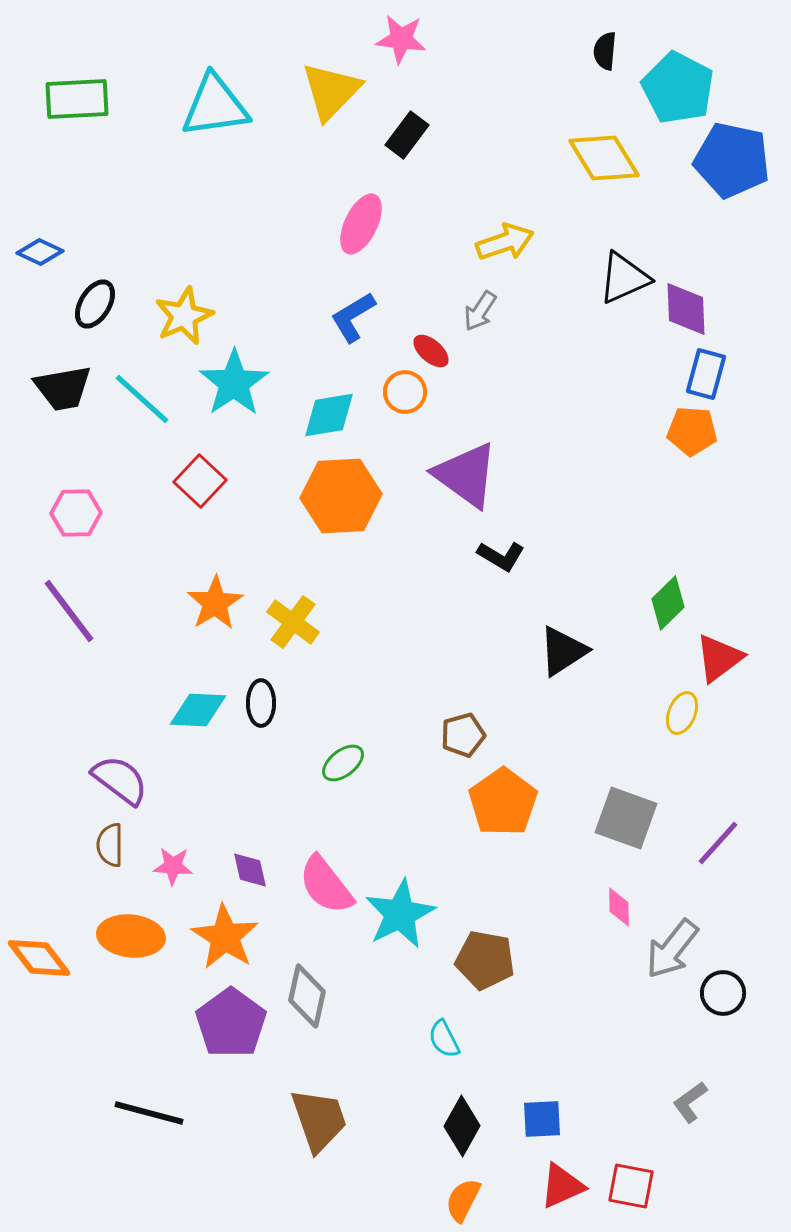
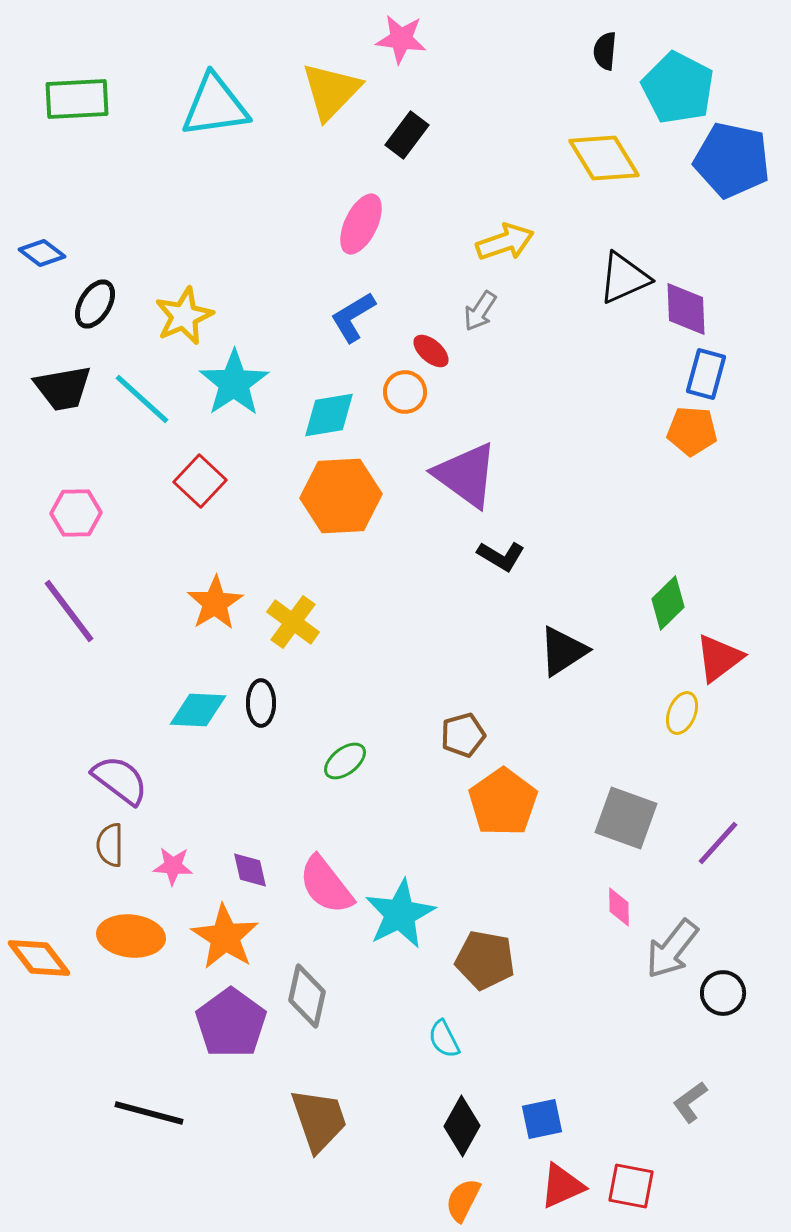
blue diamond at (40, 252): moved 2 px right, 1 px down; rotated 12 degrees clockwise
green ellipse at (343, 763): moved 2 px right, 2 px up
blue square at (542, 1119): rotated 9 degrees counterclockwise
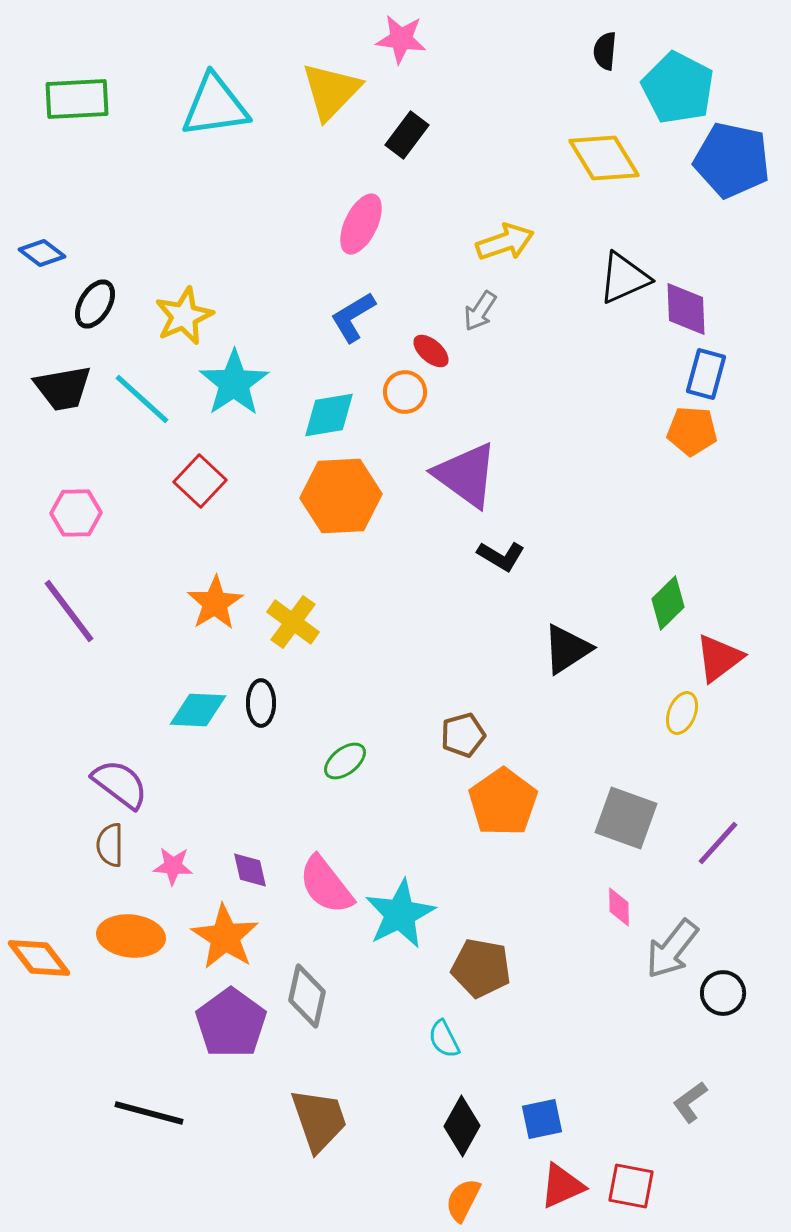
black triangle at (563, 651): moved 4 px right, 2 px up
purple semicircle at (120, 780): moved 4 px down
brown pentagon at (485, 960): moved 4 px left, 8 px down
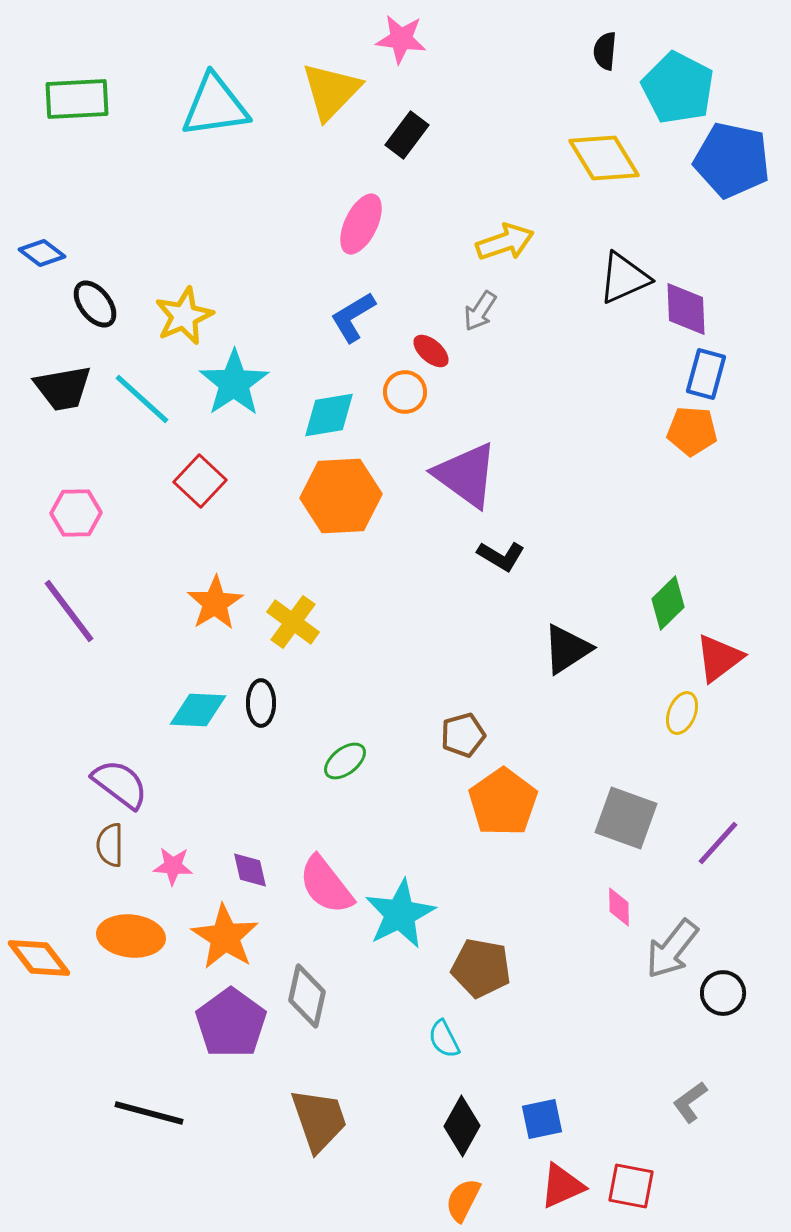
black ellipse at (95, 304): rotated 69 degrees counterclockwise
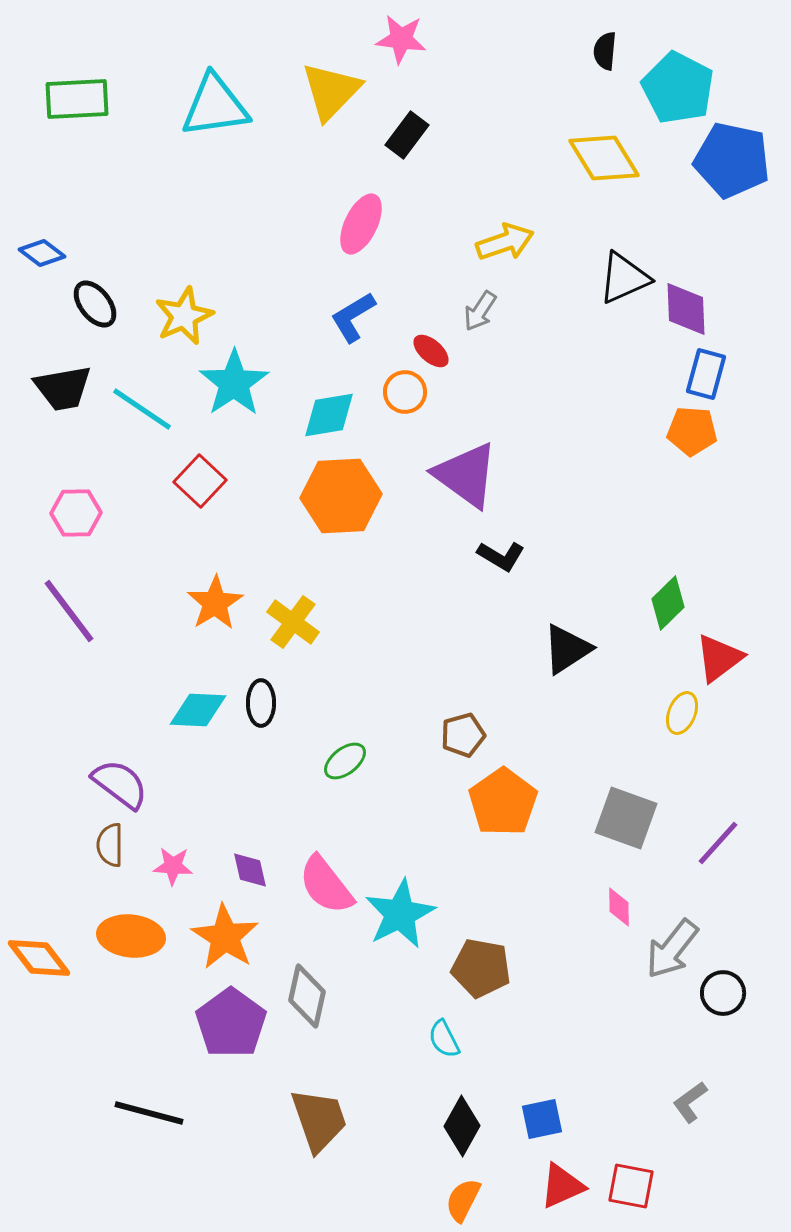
cyan line at (142, 399): moved 10 px down; rotated 8 degrees counterclockwise
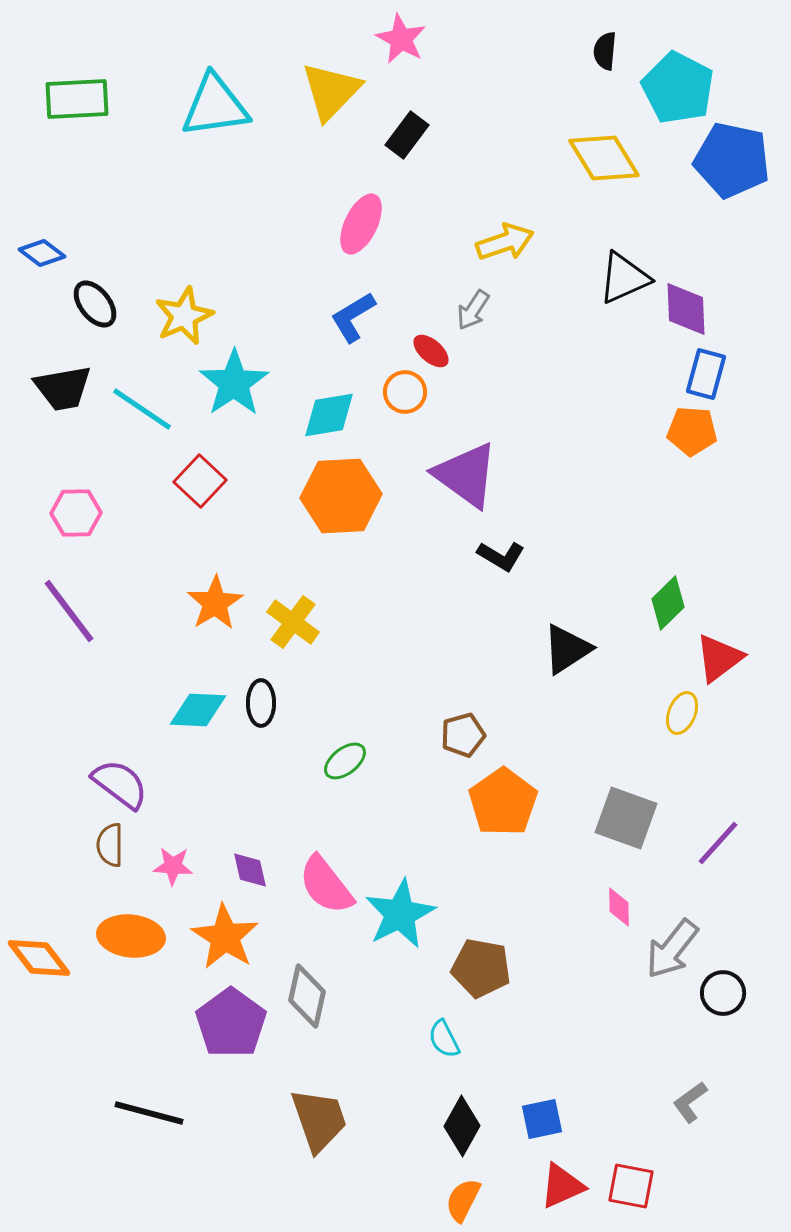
pink star at (401, 39): rotated 21 degrees clockwise
gray arrow at (480, 311): moved 7 px left, 1 px up
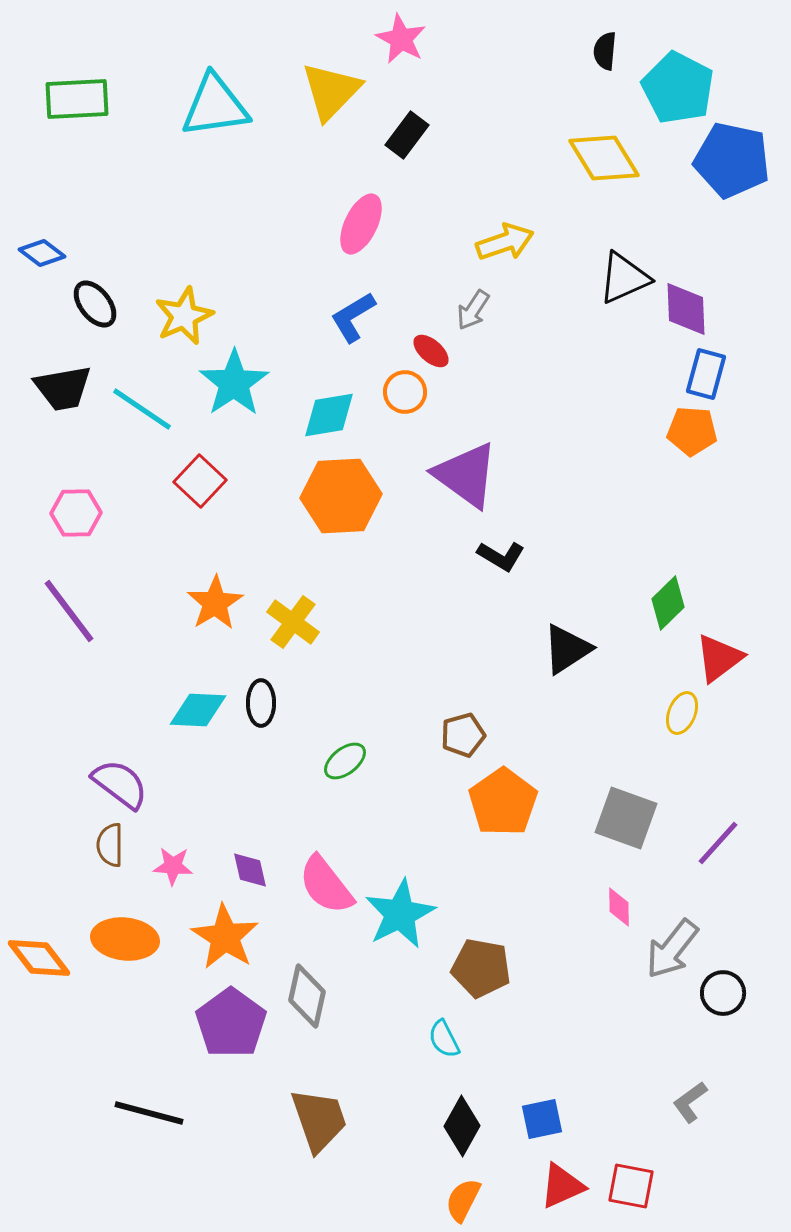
orange ellipse at (131, 936): moved 6 px left, 3 px down
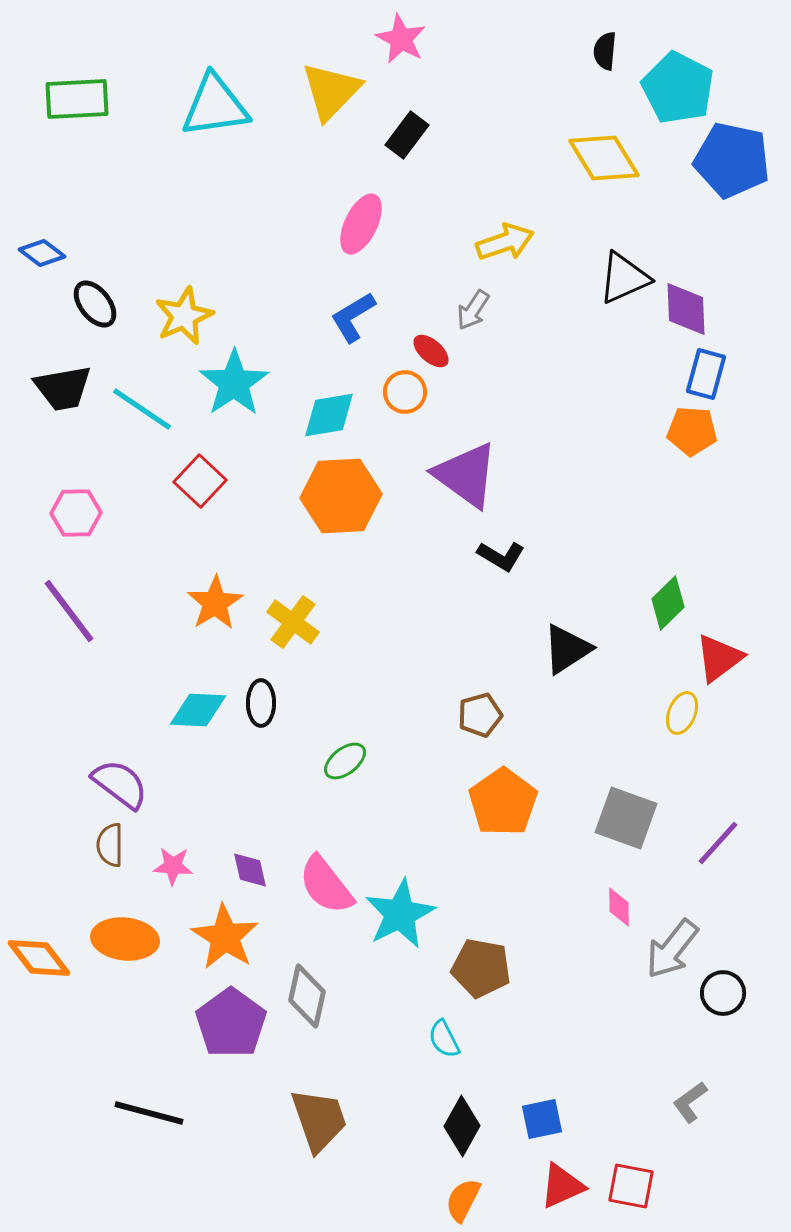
brown pentagon at (463, 735): moved 17 px right, 20 px up
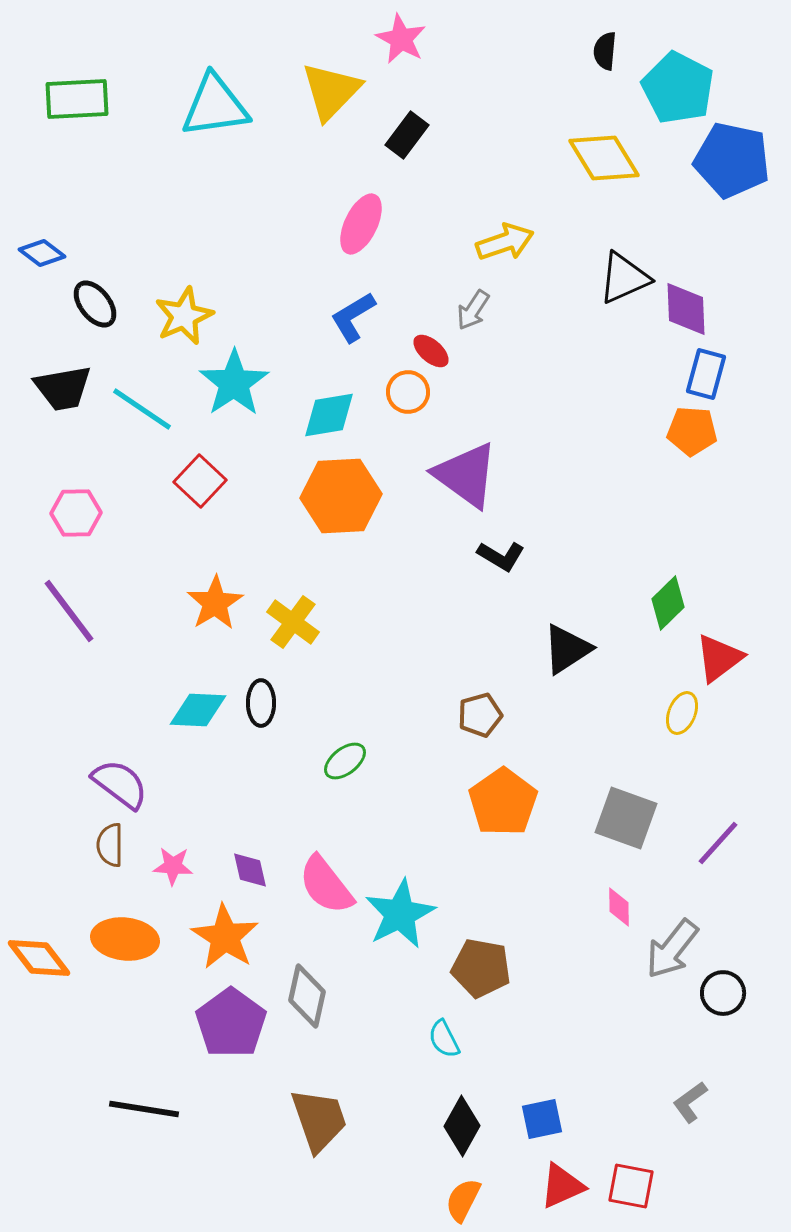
orange circle at (405, 392): moved 3 px right
black line at (149, 1113): moved 5 px left, 4 px up; rotated 6 degrees counterclockwise
